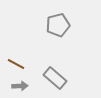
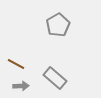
gray pentagon: rotated 15 degrees counterclockwise
gray arrow: moved 1 px right
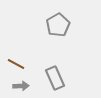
gray rectangle: rotated 25 degrees clockwise
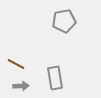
gray pentagon: moved 6 px right, 4 px up; rotated 20 degrees clockwise
gray rectangle: rotated 15 degrees clockwise
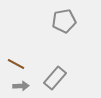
gray rectangle: rotated 50 degrees clockwise
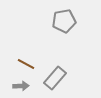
brown line: moved 10 px right
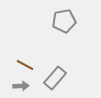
brown line: moved 1 px left, 1 px down
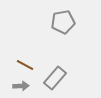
gray pentagon: moved 1 px left, 1 px down
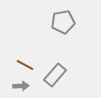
gray rectangle: moved 3 px up
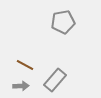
gray rectangle: moved 5 px down
